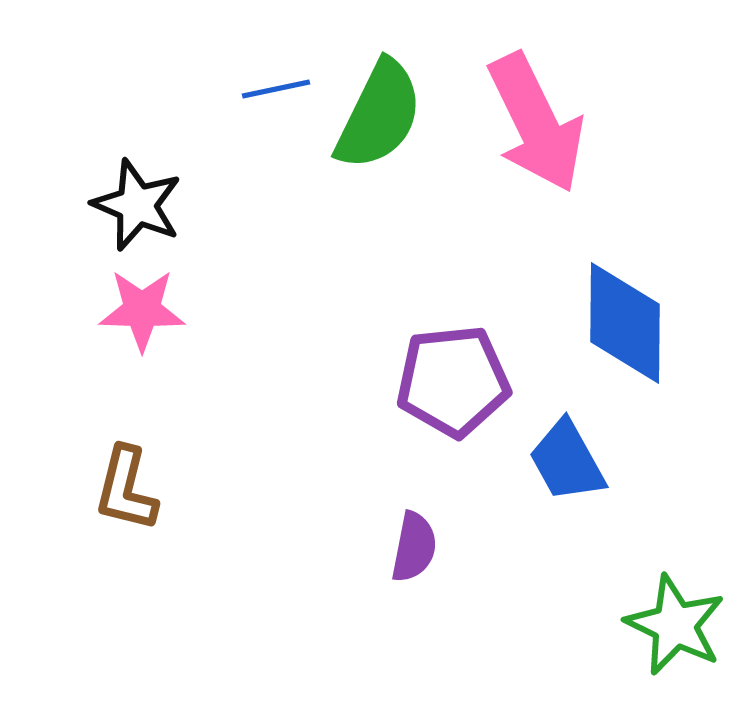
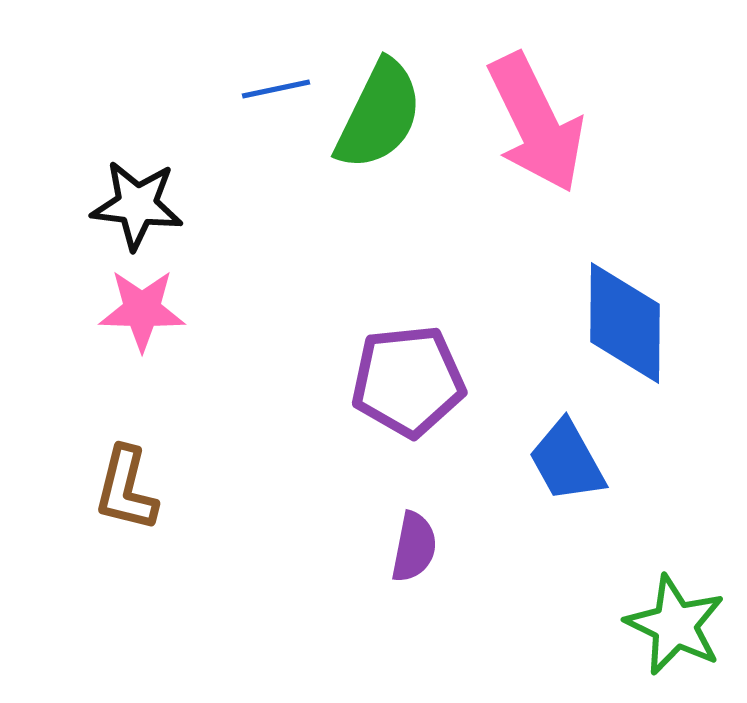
black star: rotated 16 degrees counterclockwise
purple pentagon: moved 45 px left
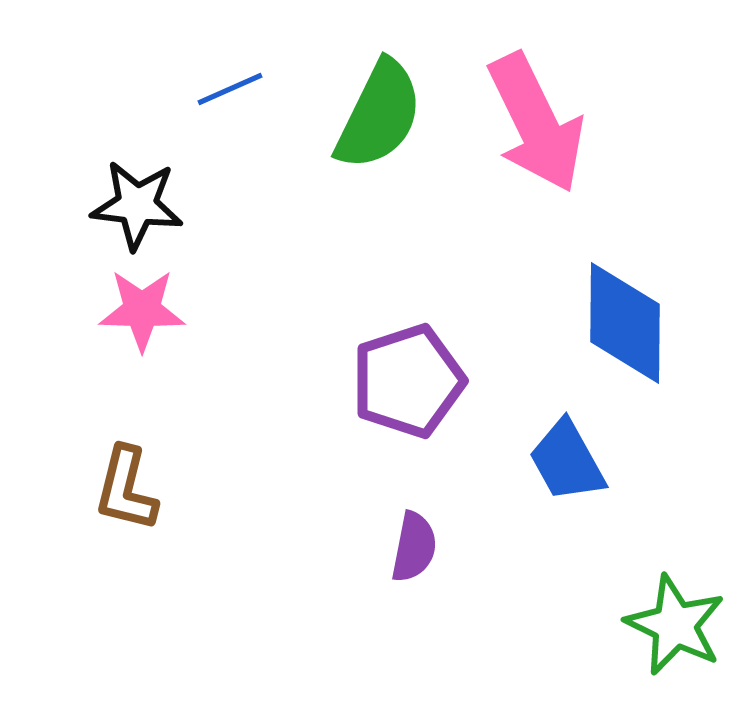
blue line: moved 46 px left; rotated 12 degrees counterclockwise
purple pentagon: rotated 12 degrees counterclockwise
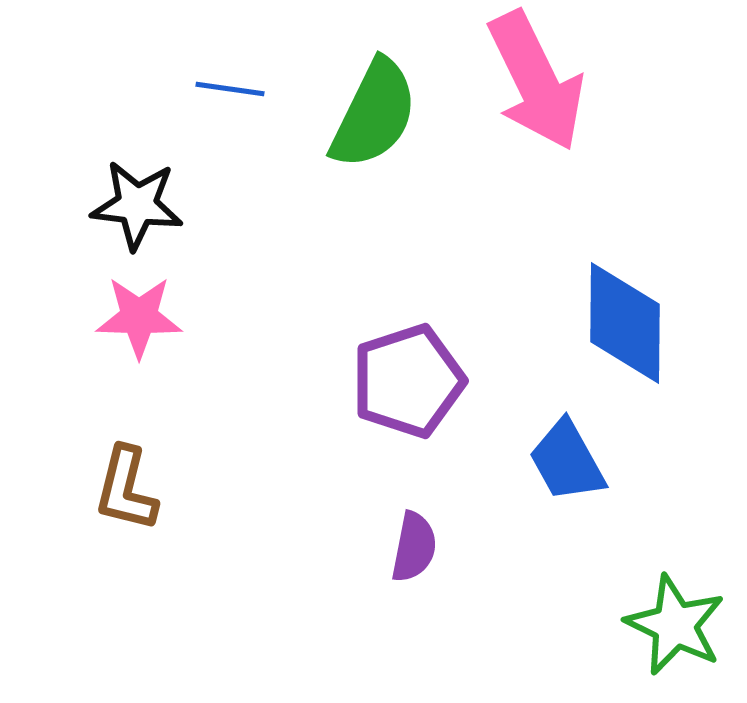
blue line: rotated 32 degrees clockwise
green semicircle: moved 5 px left, 1 px up
pink arrow: moved 42 px up
pink star: moved 3 px left, 7 px down
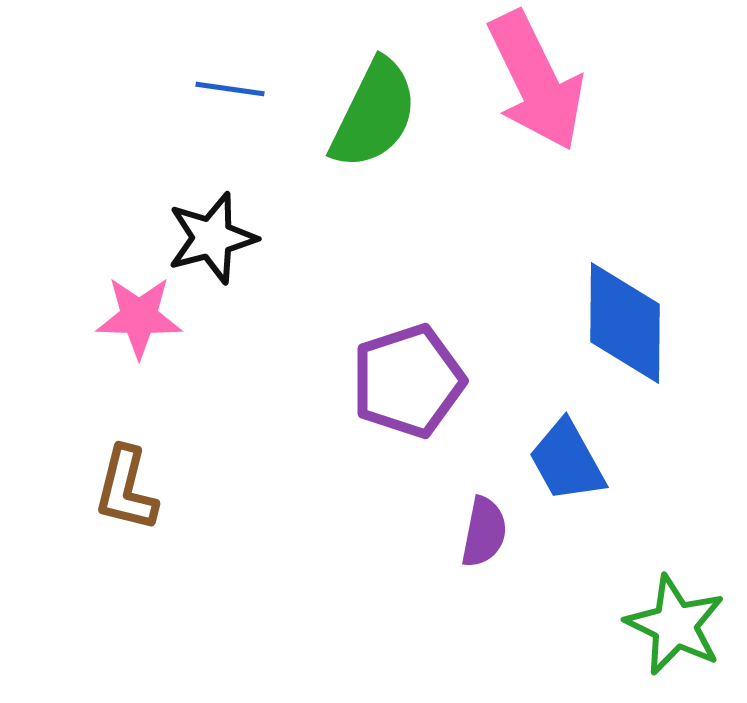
black star: moved 75 px right, 33 px down; rotated 22 degrees counterclockwise
purple semicircle: moved 70 px right, 15 px up
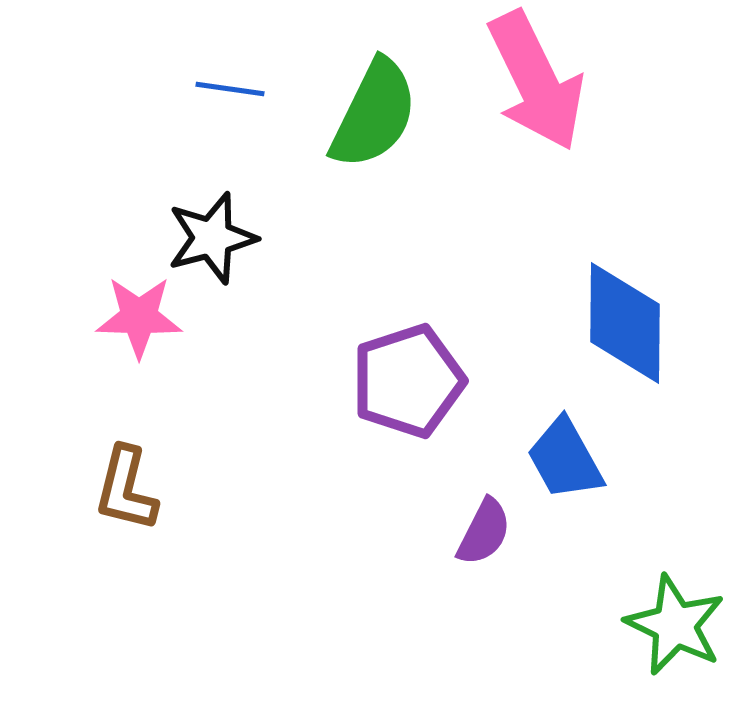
blue trapezoid: moved 2 px left, 2 px up
purple semicircle: rotated 16 degrees clockwise
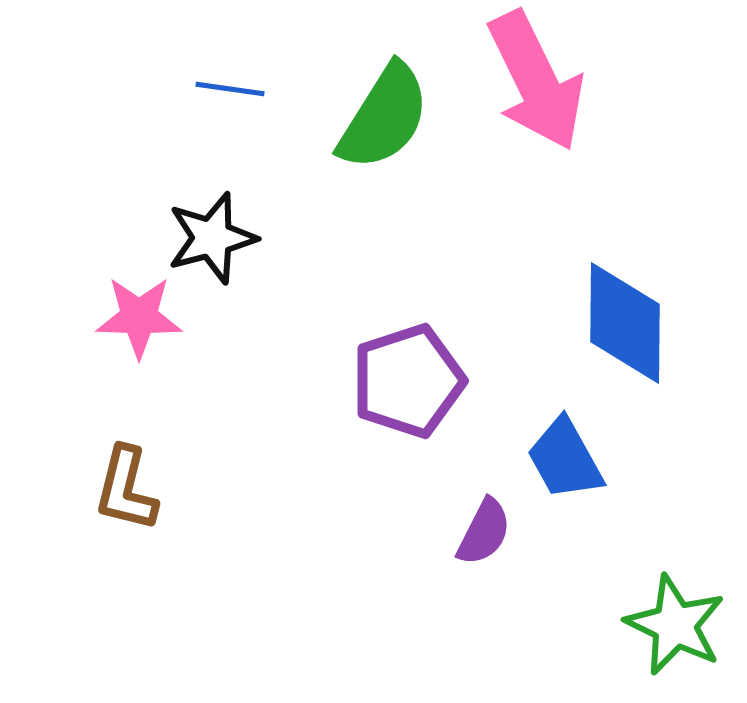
green semicircle: moved 10 px right, 3 px down; rotated 6 degrees clockwise
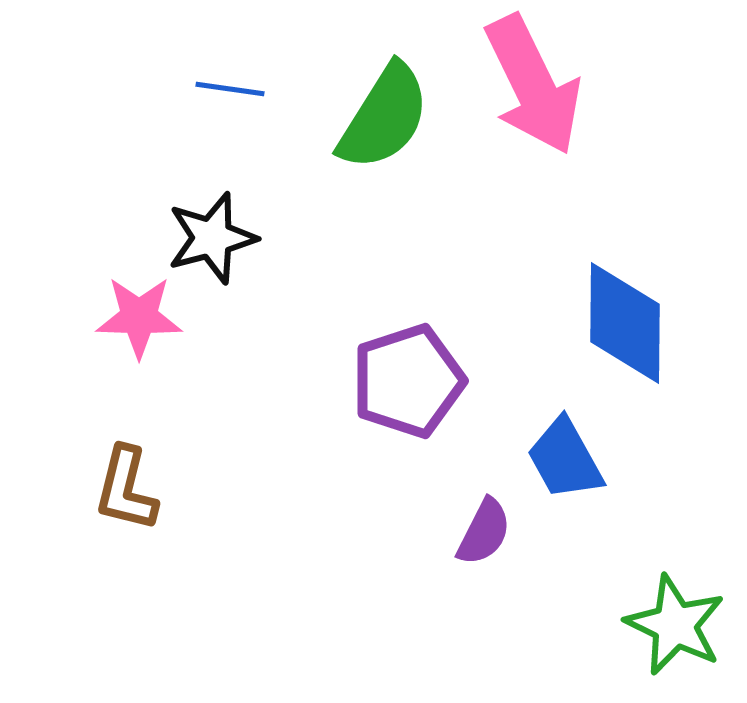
pink arrow: moved 3 px left, 4 px down
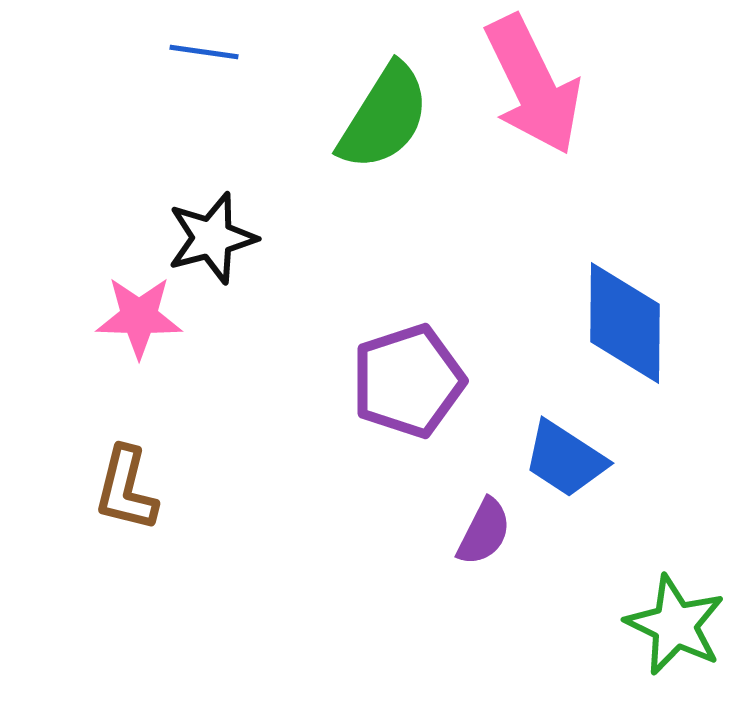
blue line: moved 26 px left, 37 px up
blue trapezoid: rotated 28 degrees counterclockwise
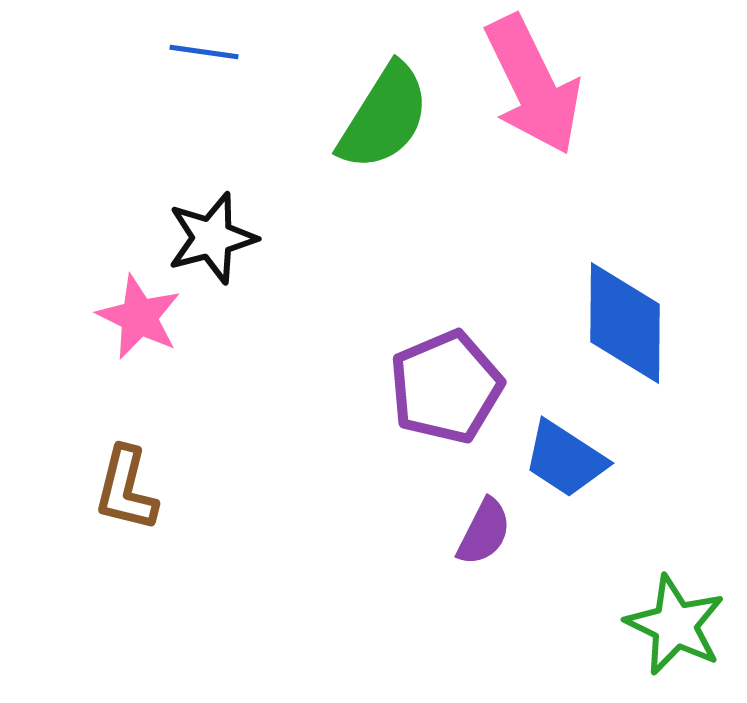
pink star: rotated 24 degrees clockwise
purple pentagon: moved 38 px right, 6 px down; rotated 5 degrees counterclockwise
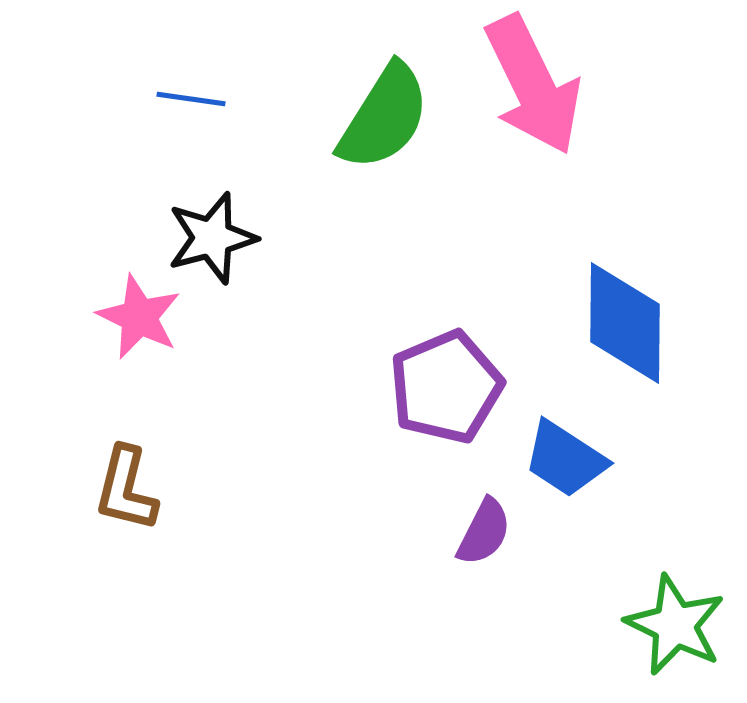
blue line: moved 13 px left, 47 px down
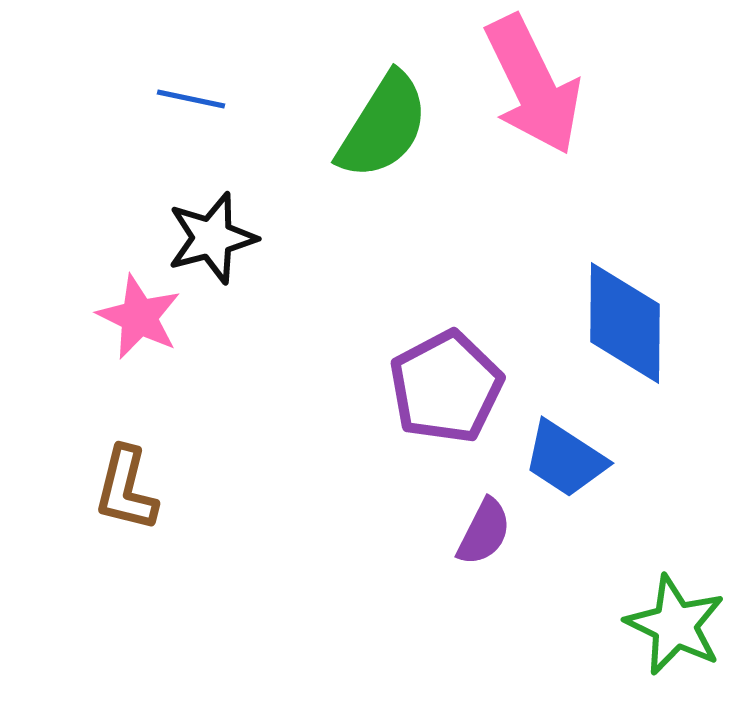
blue line: rotated 4 degrees clockwise
green semicircle: moved 1 px left, 9 px down
purple pentagon: rotated 5 degrees counterclockwise
